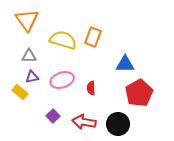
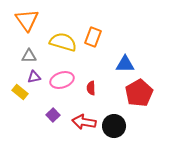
yellow semicircle: moved 2 px down
purple triangle: moved 2 px right
purple square: moved 1 px up
black circle: moved 4 px left, 2 px down
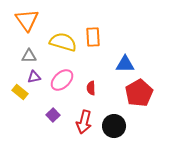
orange rectangle: rotated 24 degrees counterclockwise
pink ellipse: rotated 25 degrees counterclockwise
red arrow: rotated 85 degrees counterclockwise
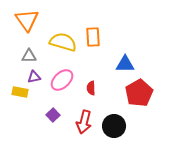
yellow rectangle: rotated 28 degrees counterclockwise
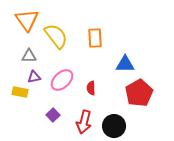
orange rectangle: moved 2 px right, 1 px down
yellow semicircle: moved 7 px left, 6 px up; rotated 36 degrees clockwise
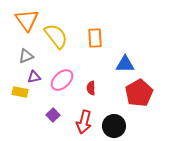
gray triangle: moved 3 px left; rotated 21 degrees counterclockwise
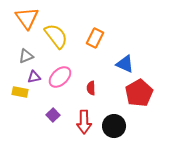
orange triangle: moved 2 px up
orange rectangle: rotated 30 degrees clockwise
blue triangle: rotated 24 degrees clockwise
pink ellipse: moved 2 px left, 3 px up
red arrow: rotated 15 degrees counterclockwise
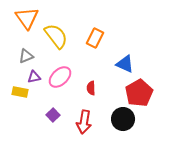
red arrow: rotated 10 degrees clockwise
black circle: moved 9 px right, 7 px up
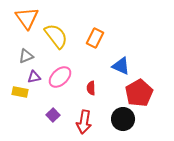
blue triangle: moved 4 px left, 2 px down
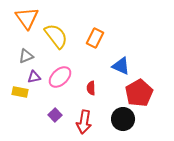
purple square: moved 2 px right
